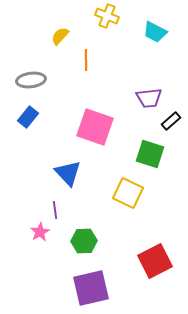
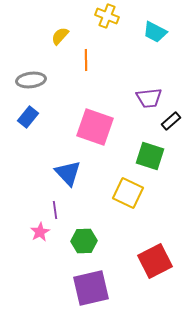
green square: moved 2 px down
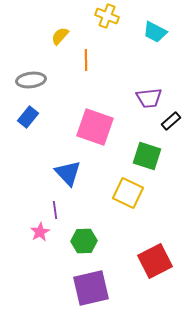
green square: moved 3 px left
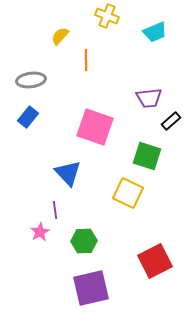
cyan trapezoid: rotated 50 degrees counterclockwise
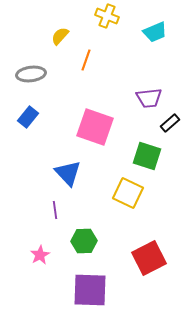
orange line: rotated 20 degrees clockwise
gray ellipse: moved 6 px up
black rectangle: moved 1 px left, 2 px down
pink star: moved 23 px down
red square: moved 6 px left, 3 px up
purple square: moved 1 px left, 2 px down; rotated 15 degrees clockwise
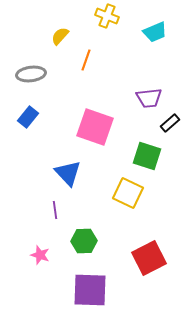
pink star: rotated 24 degrees counterclockwise
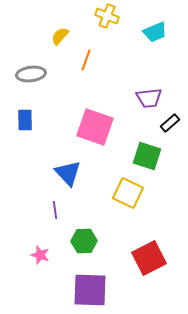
blue rectangle: moved 3 px left, 3 px down; rotated 40 degrees counterclockwise
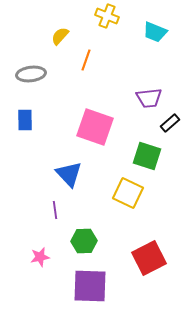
cyan trapezoid: rotated 45 degrees clockwise
blue triangle: moved 1 px right, 1 px down
pink star: moved 2 px down; rotated 30 degrees counterclockwise
purple square: moved 4 px up
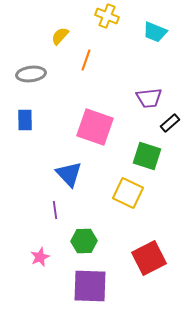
pink star: rotated 12 degrees counterclockwise
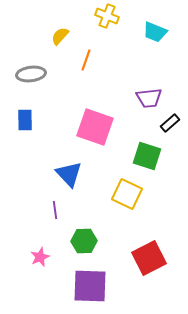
yellow square: moved 1 px left, 1 px down
